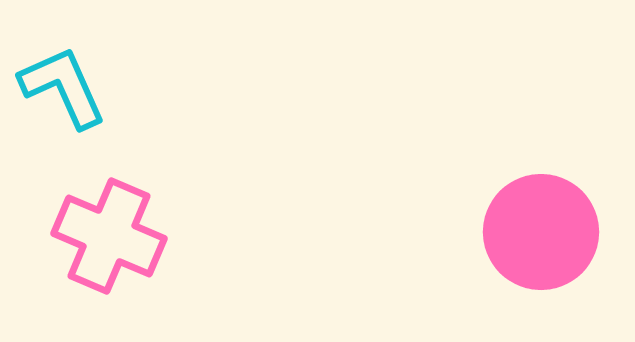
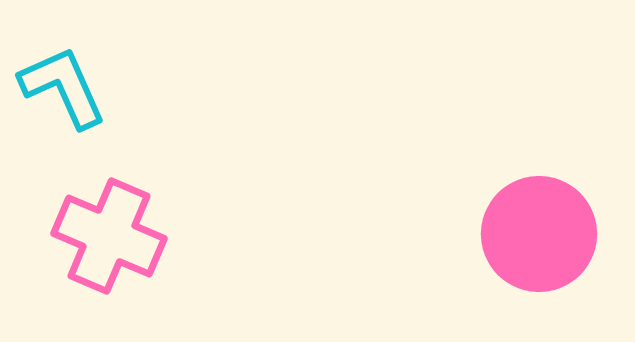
pink circle: moved 2 px left, 2 px down
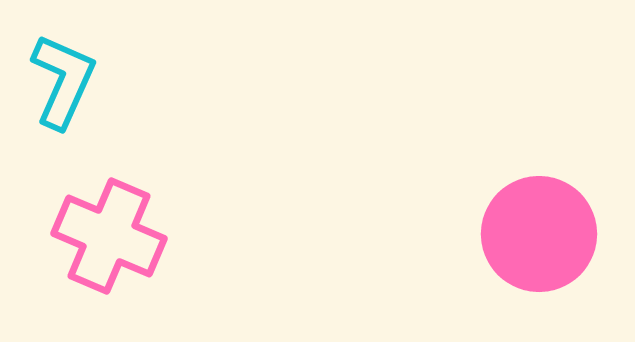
cyan L-shape: moved 6 px up; rotated 48 degrees clockwise
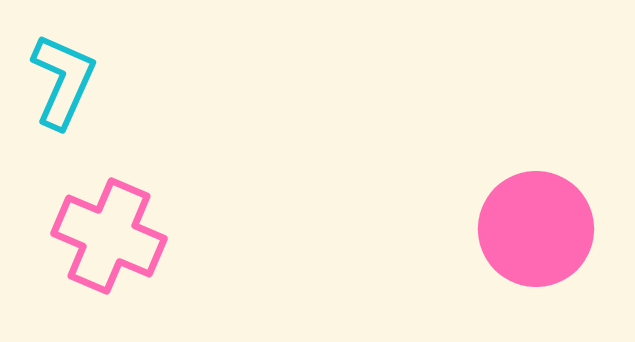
pink circle: moved 3 px left, 5 px up
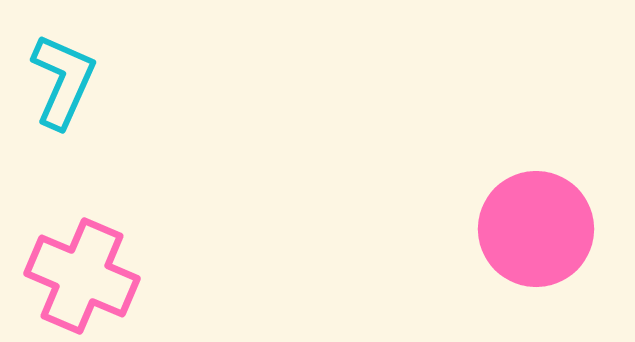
pink cross: moved 27 px left, 40 px down
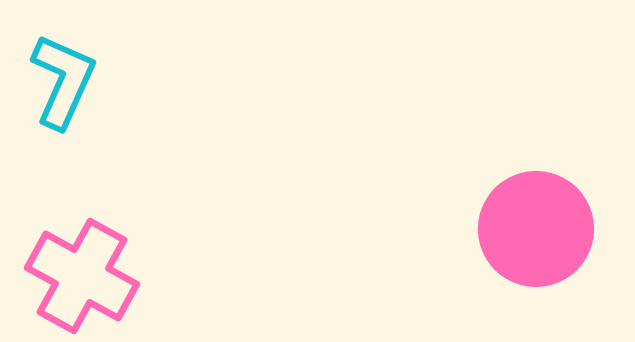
pink cross: rotated 6 degrees clockwise
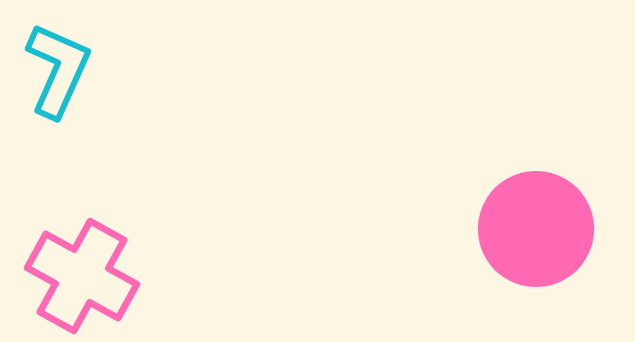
cyan L-shape: moved 5 px left, 11 px up
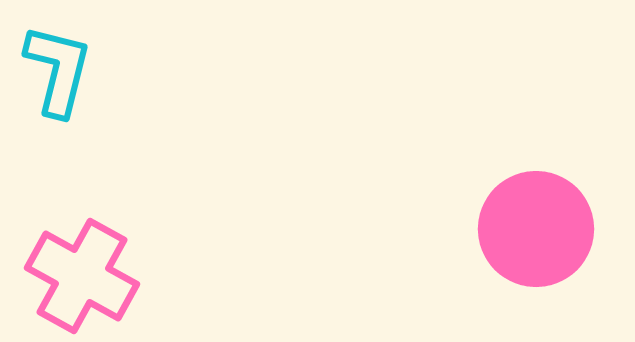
cyan L-shape: rotated 10 degrees counterclockwise
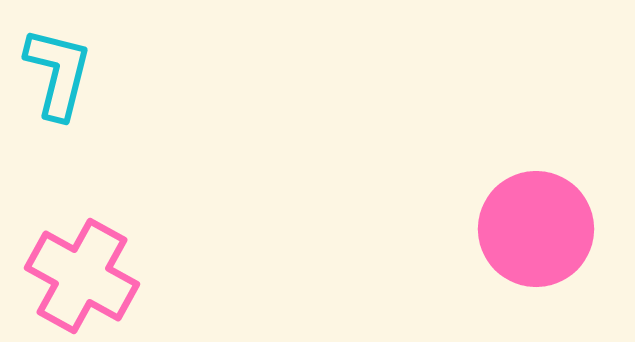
cyan L-shape: moved 3 px down
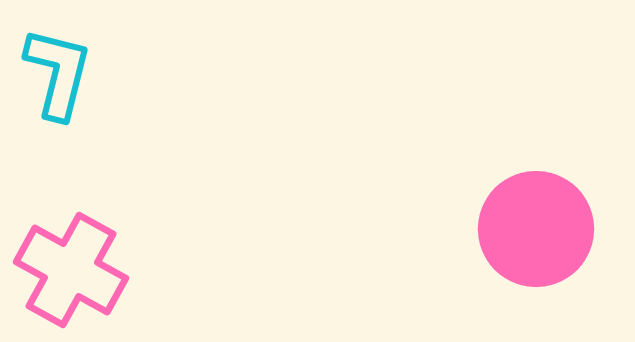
pink cross: moved 11 px left, 6 px up
